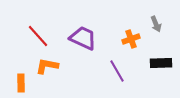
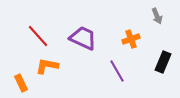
gray arrow: moved 1 px right, 8 px up
black rectangle: moved 2 px right, 1 px up; rotated 65 degrees counterclockwise
orange rectangle: rotated 24 degrees counterclockwise
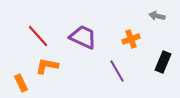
gray arrow: rotated 126 degrees clockwise
purple trapezoid: moved 1 px up
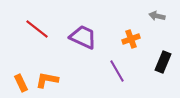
red line: moved 1 px left, 7 px up; rotated 10 degrees counterclockwise
orange L-shape: moved 14 px down
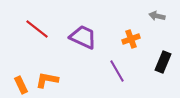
orange rectangle: moved 2 px down
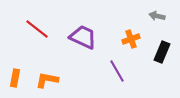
black rectangle: moved 1 px left, 10 px up
orange rectangle: moved 6 px left, 7 px up; rotated 36 degrees clockwise
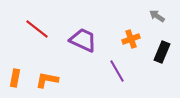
gray arrow: rotated 21 degrees clockwise
purple trapezoid: moved 3 px down
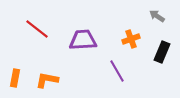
purple trapezoid: rotated 28 degrees counterclockwise
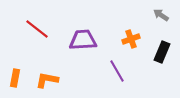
gray arrow: moved 4 px right, 1 px up
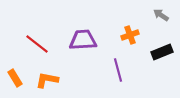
red line: moved 15 px down
orange cross: moved 1 px left, 4 px up
black rectangle: rotated 45 degrees clockwise
purple line: moved 1 px right, 1 px up; rotated 15 degrees clockwise
orange rectangle: rotated 42 degrees counterclockwise
